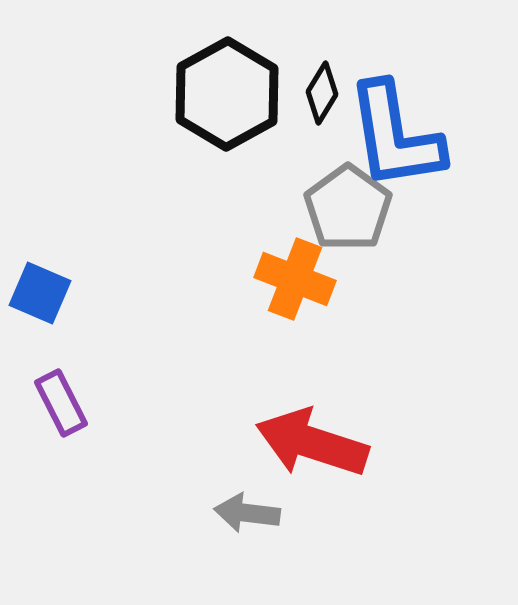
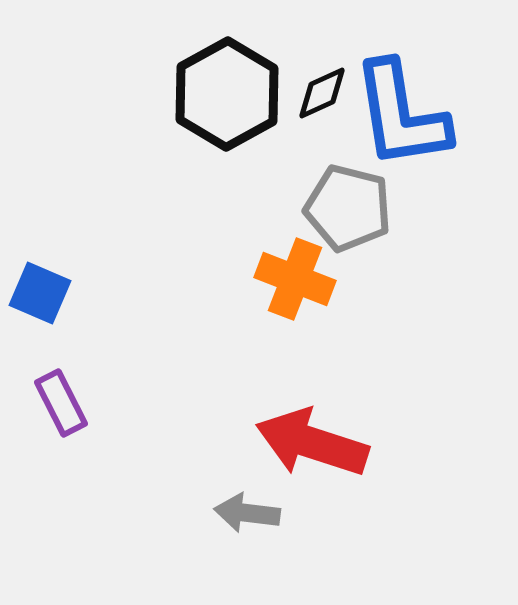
black diamond: rotated 34 degrees clockwise
blue L-shape: moved 6 px right, 21 px up
gray pentagon: rotated 22 degrees counterclockwise
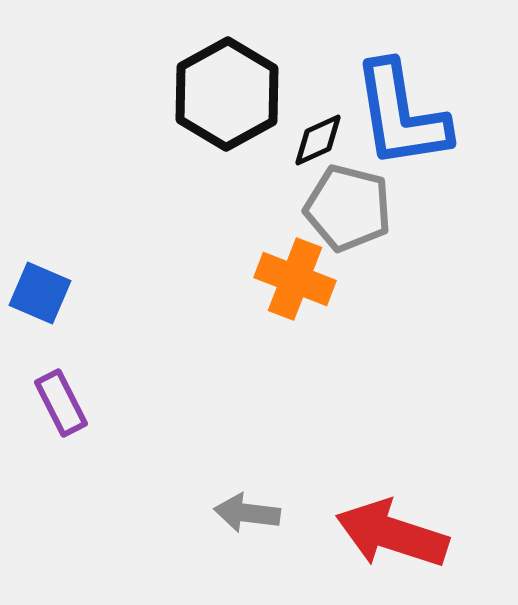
black diamond: moved 4 px left, 47 px down
red arrow: moved 80 px right, 91 px down
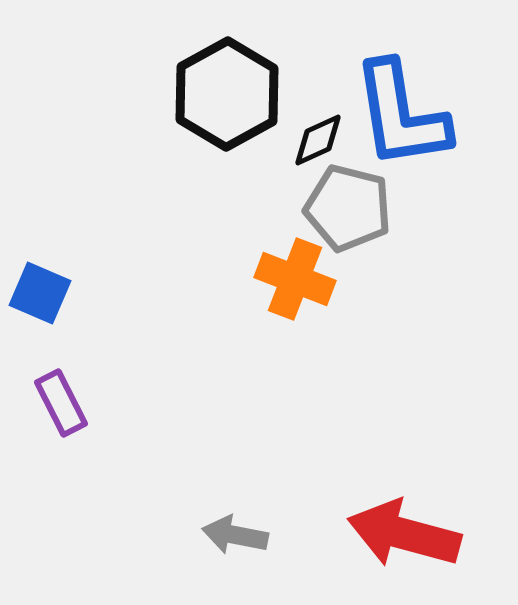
gray arrow: moved 12 px left, 22 px down; rotated 4 degrees clockwise
red arrow: moved 12 px right; rotated 3 degrees counterclockwise
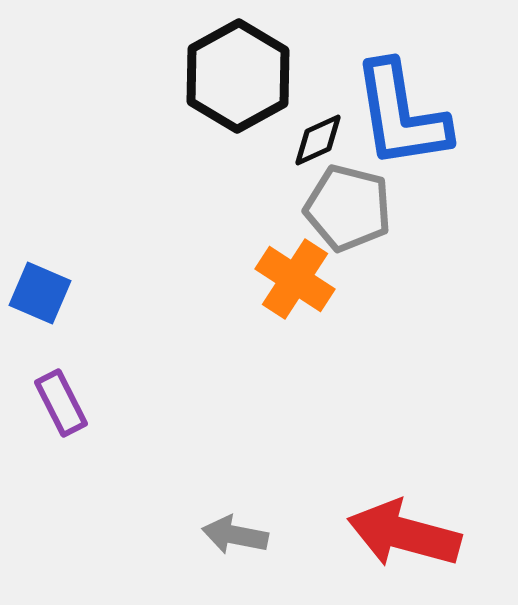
black hexagon: moved 11 px right, 18 px up
orange cross: rotated 12 degrees clockwise
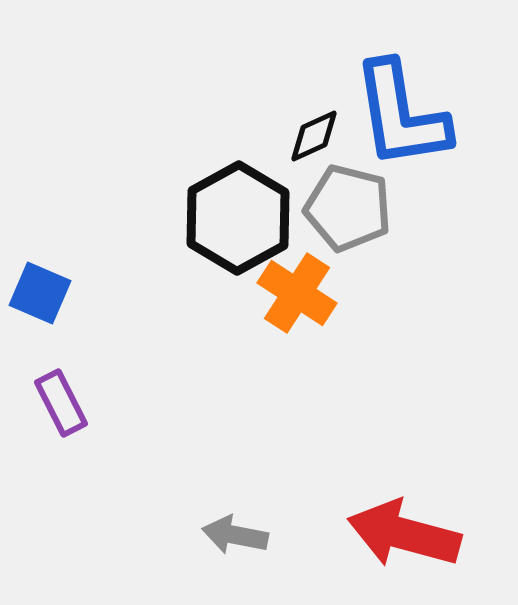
black hexagon: moved 142 px down
black diamond: moved 4 px left, 4 px up
orange cross: moved 2 px right, 14 px down
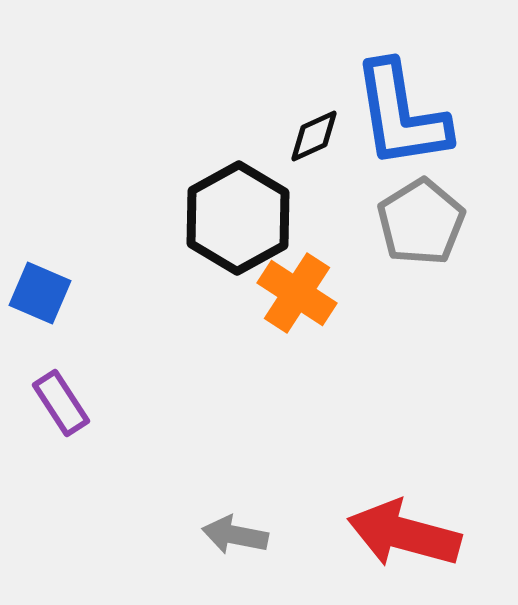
gray pentagon: moved 73 px right, 14 px down; rotated 26 degrees clockwise
purple rectangle: rotated 6 degrees counterclockwise
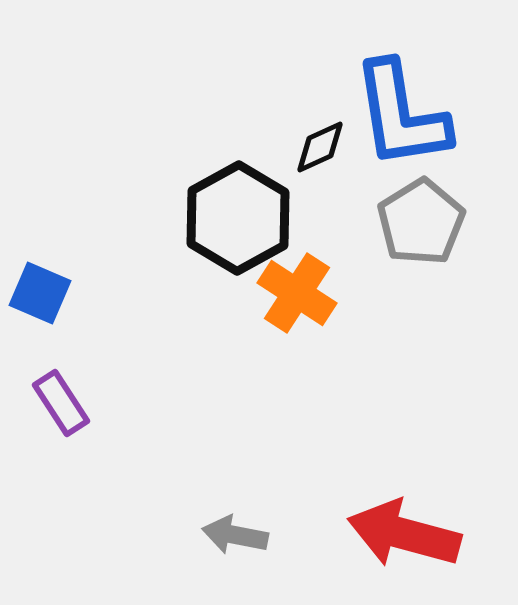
black diamond: moved 6 px right, 11 px down
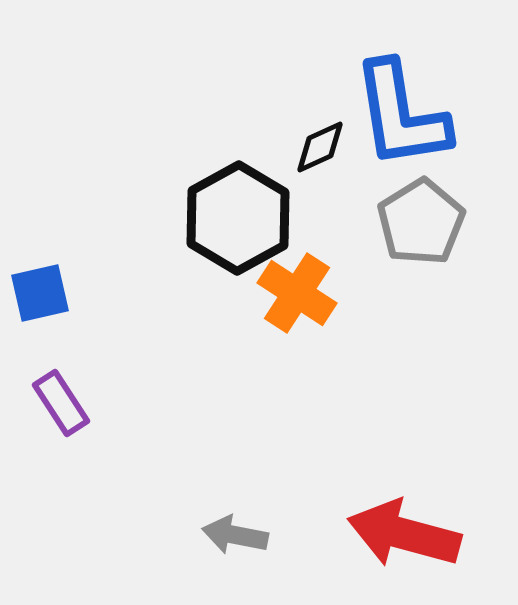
blue square: rotated 36 degrees counterclockwise
